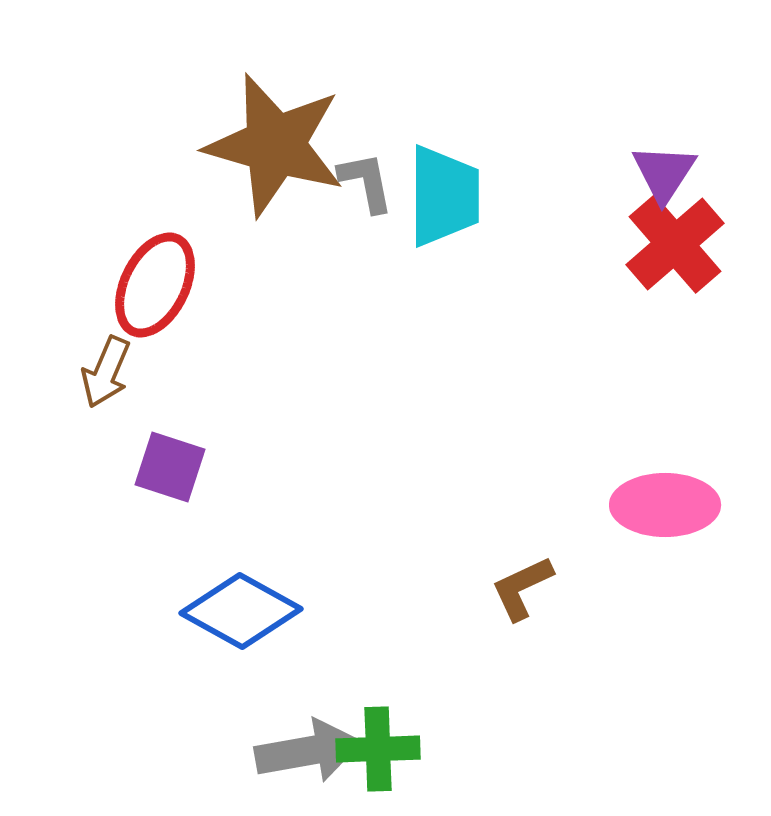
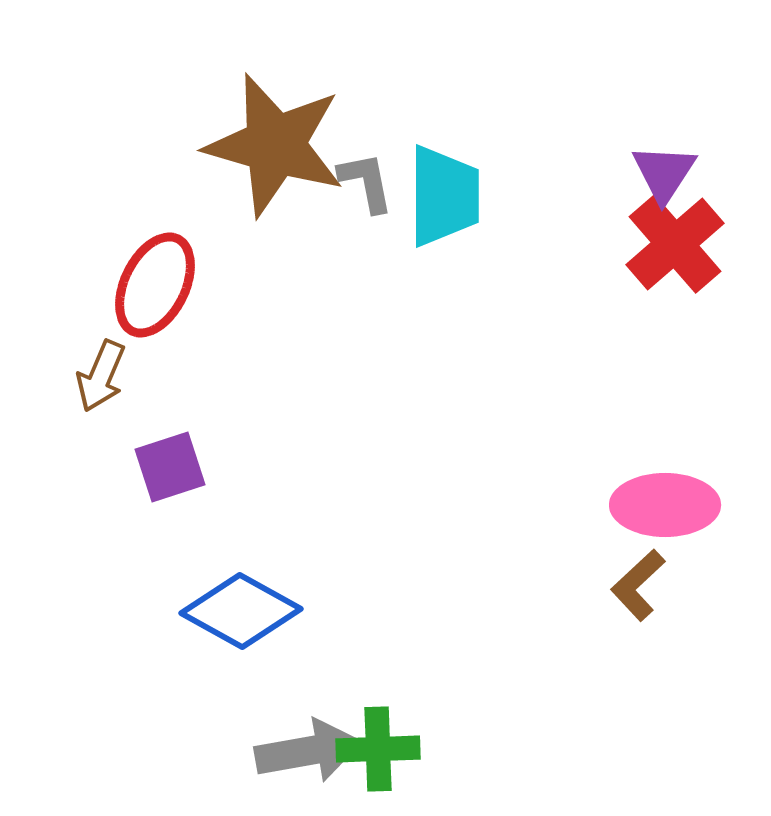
brown arrow: moved 5 px left, 4 px down
purple square: rotated 36 degrees counterclockwise
brown L-shape: moved 116 px right, 3 px up; rotated 18 degrees counterclockwise
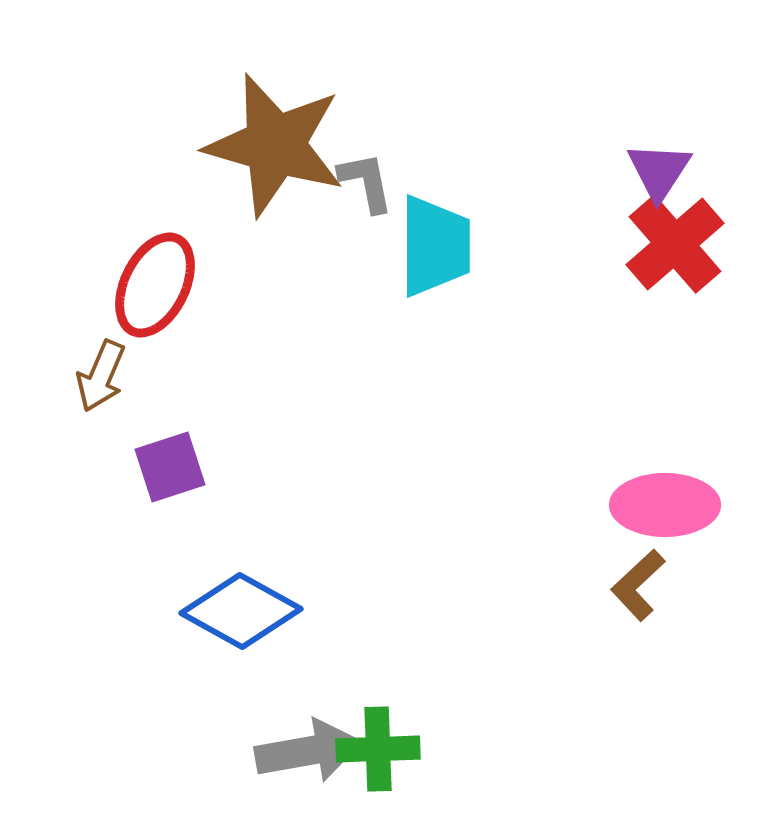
purple triangle: moved 5 px left, 2 px up
cyan trapezoid: moved 9 px left, 50 px down
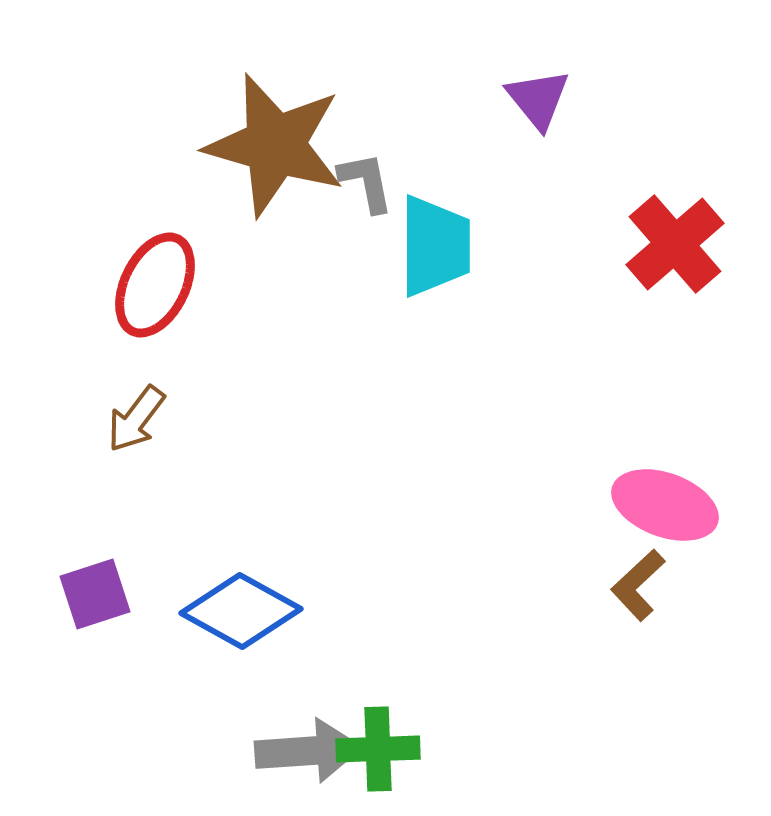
purple triangle: moved 121 px left, 72 px up; rotated 12 degrees counterclockwise
brown arrow: moved 35 px right, 43 px down; rotated 14 degrees clockwise
purple square: moved 75 px left, 127 px down
pink ellipse: rotated 20 degrees clockwise
gray arrow: rotated 6 degrees clockwise
